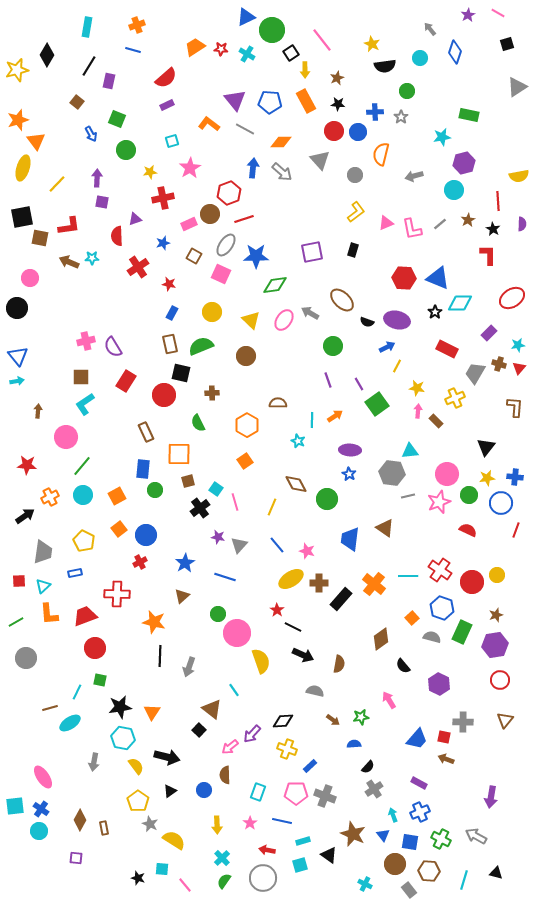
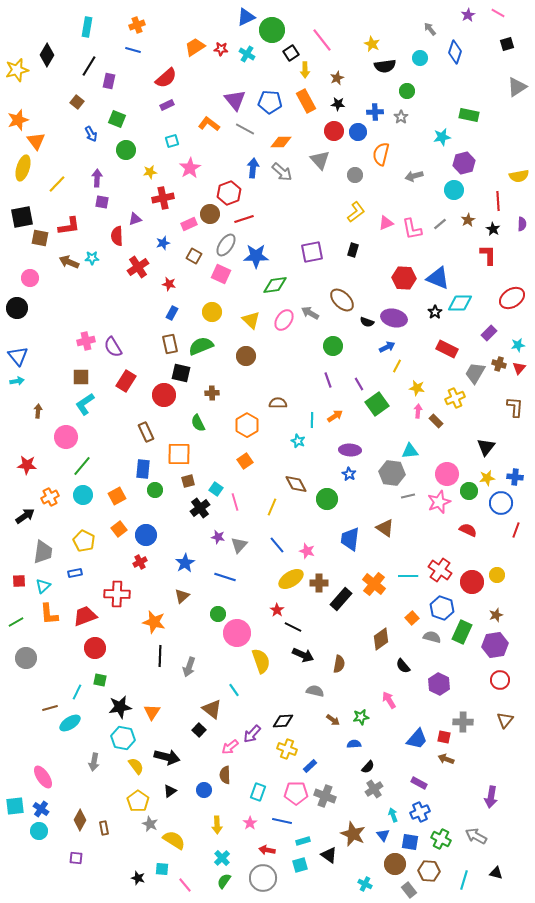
purple ellipse at (397, 320): moved 3 px left, 2 px up
green circle at (469, 495): moved 4 px up
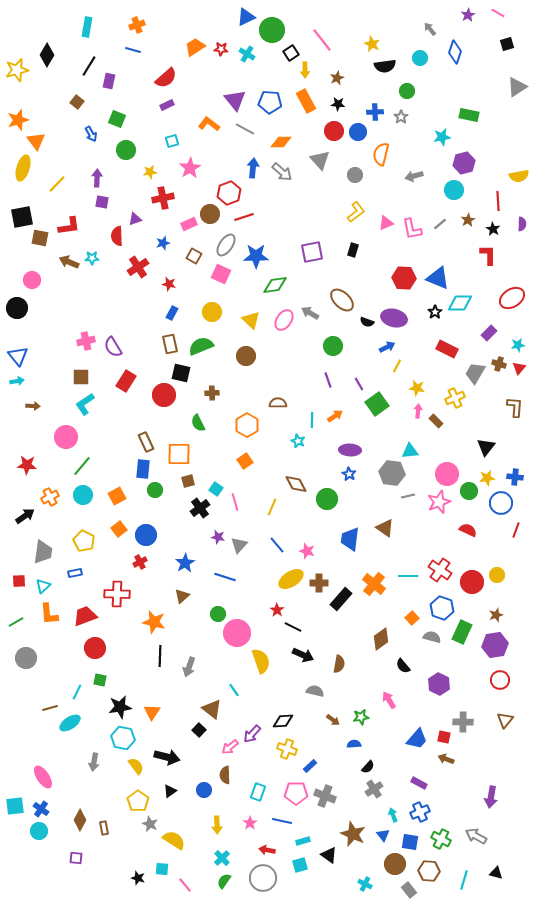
red line at (244, 219): moved 2 px up
pink circle at (30, 278): moved 2 px right, 2 px down
brown arrow at (38, 411): moved 5 px left, 5 px up; rotated 88 degrees clockwise
brown rectangle at (146, 432): moved 10 px down
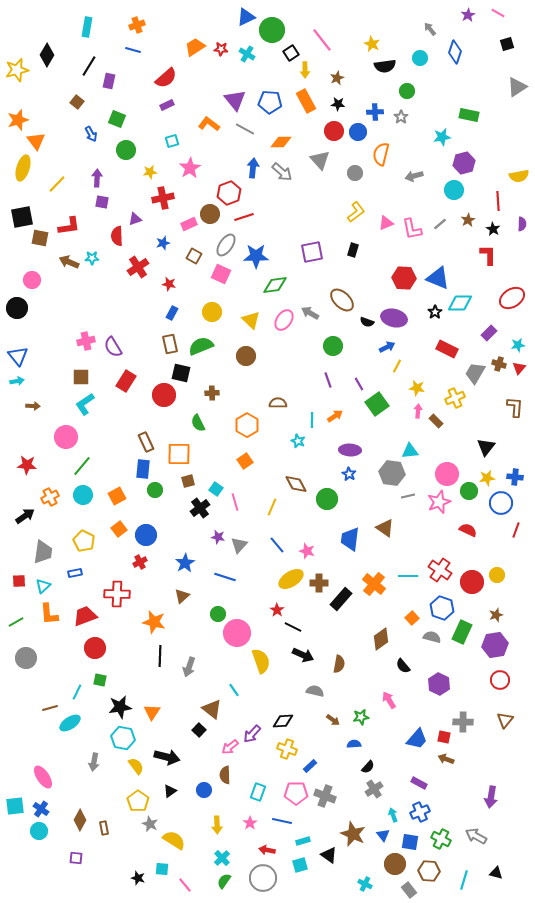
gray circle at (355, 175): moved 2 px up
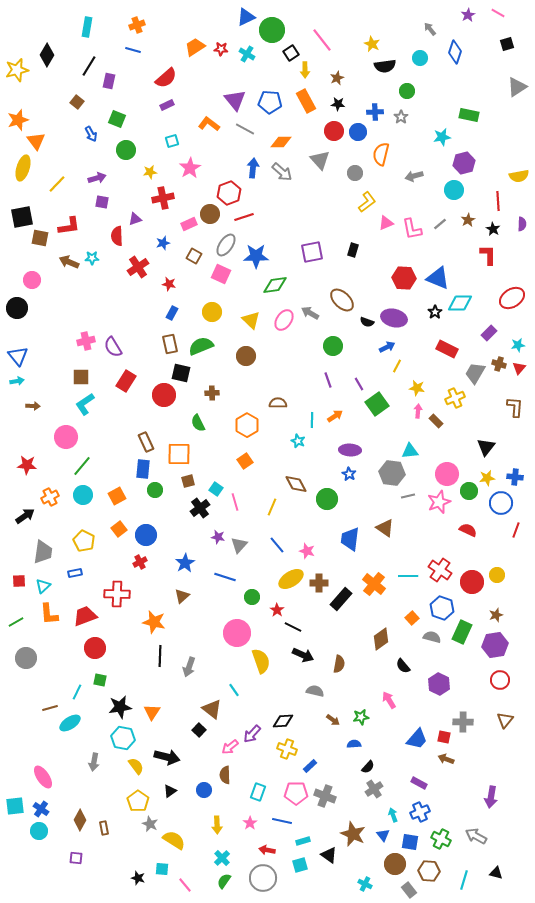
purple arrow at (97, 178): rotated 72 degrees clockwise
yellow L-shape at (356, 212): moved 11 px right, 10 px up
green circle at (218, 614): moved 34 px right, 17 px up
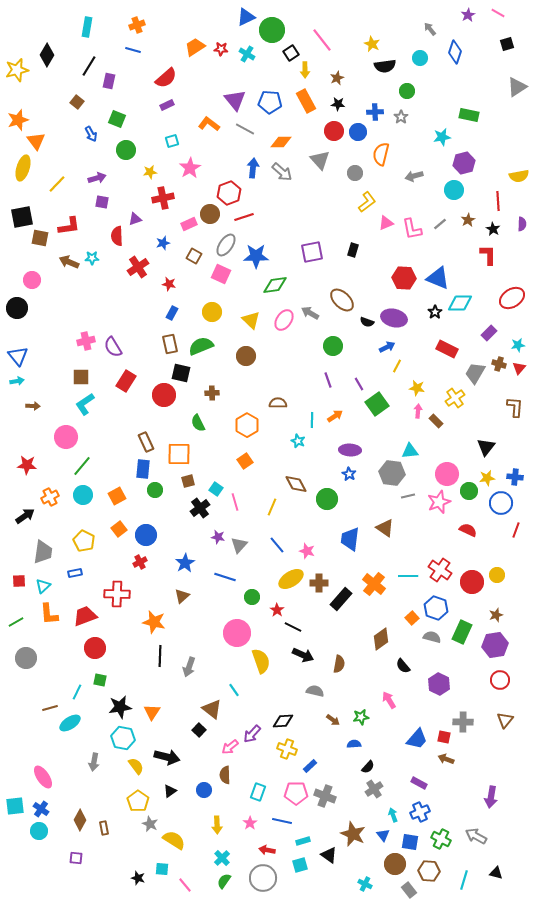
yellow cross at (455, 398): rotated 12 degrees counterclockwise
blue hexagon at (442, 608): moved 6 px left
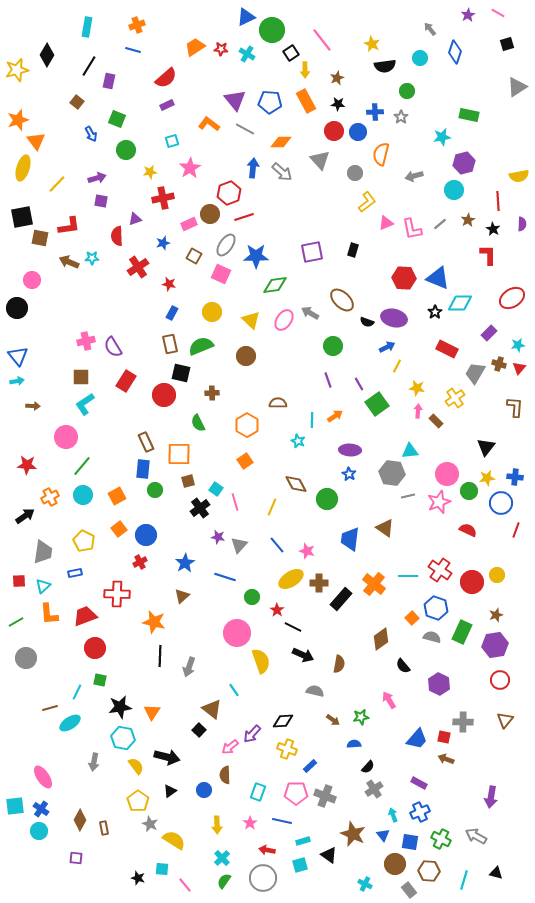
purple square at (102, 202): moved 1 px left, 1 px up
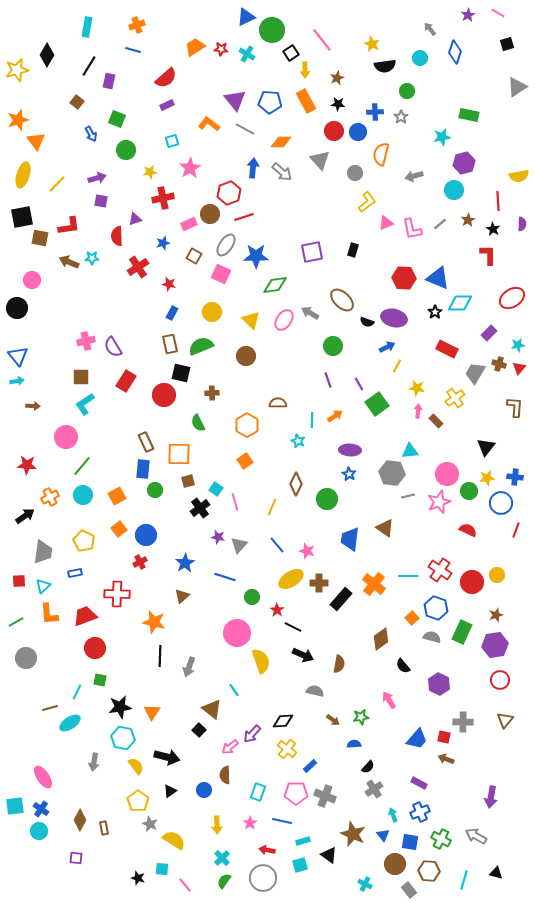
yellow ellipse at (23, 168): moved 7 px down
brown diamond at (296, 484): rotated 55 degrees clockwise
yellow cross at (287, 749): rotated 18 degrees clockwise
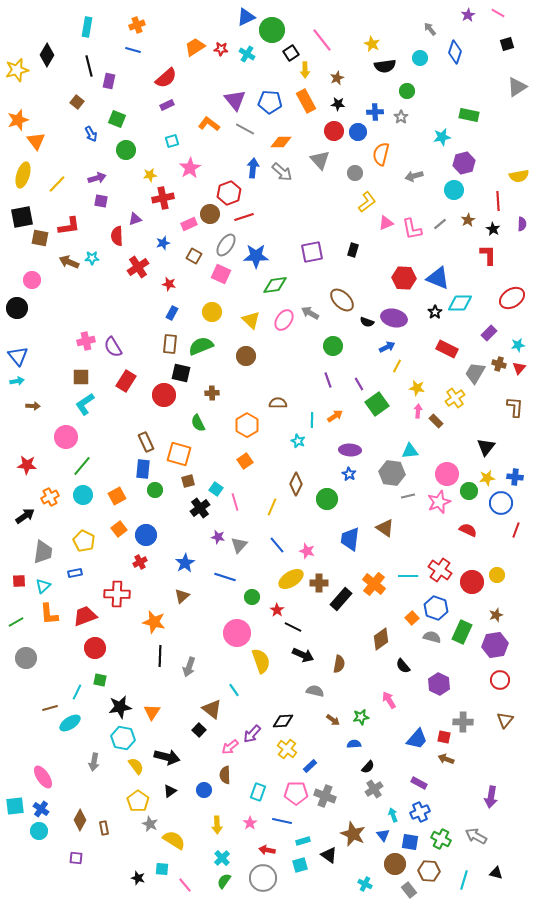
black line at (89, 66): rotated 45 degrees counterclockwise
yellow star at (150, 172): moved 3 px down
brown rectangle at (170, 344): rotated 18 degrees clockwise
orange square at (179, 454): rotated 15 degrees clockwise
